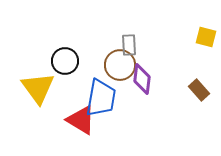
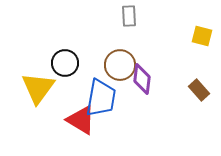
yellow square: moved 4 px left, 1 px up
gray rectangle: moved 29 px up
black circle: moved 2 px down
yellow triangle: rotated 12 degrees clockwise
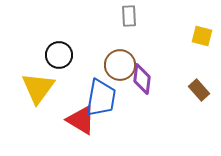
black circle: moved 6 px left, 8 px up
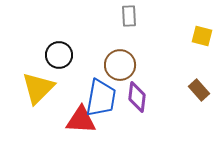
purple diamond: moved 5 px left, 18 px down
yellow triangle: rotated 9 degrees clockwise
red triangle: rotated 28 degrees counterclockwise
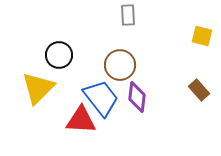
gray rectangle: moved 1 px left, 1 px up
blue trapezoid: rotated 48 degrees counterclockwise
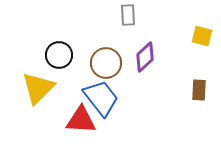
brown circle: moved 14 px left, 2 px up
brown rectangle: rotated 45 degrees clockwise
purple diamond: moved 8 px right, 40 px up; rotated 40 degrees clockwise
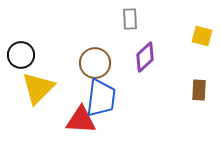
gray rectangle: moved 2 px right, 4 px down
black circle: moved 38 px left
brown circle: moved 11 px left
blue trapezoid: rotated 45 degrees clockwise
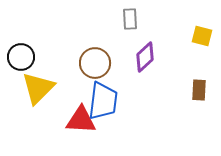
black circle: moved 2 px down
blue trapezoid: moved 2 px right, 3 px down
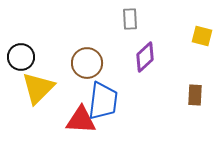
brown circle: moved 8 px left
brown rectangle: moved 4 px left, 5 px down
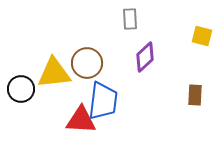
black circle: moved 32 px down
yellow triangle: moved 16 px right, 15 px up; rotated 39 degrees clockwise
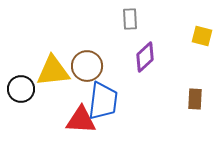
brown circle: moved 3 px down
yellow triangle: moved 1 px left, 2 px up
brown rectangle: moved 4 px down
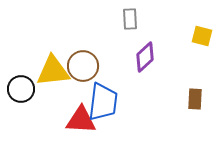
brown circle: moved 4 px left
blue trapezoid: moved 1 px down
